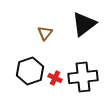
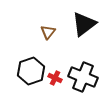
brown triangle: moved 3 px right, 1 px up
black hexagon: moved 1 px right
black cross: rotated 28 degrees clockwise
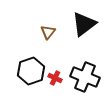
black cross: moved 2 px right
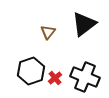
red cross: rotated 24 degrees clockwise
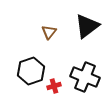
black triangle: moved 3 px right, 2 px down
brown triangle: moved 1 px right
red cross: moved 1 px left, 8 px down; rotated 24 degrees clockwise
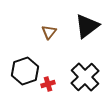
black hexagon: moved 6 px left
black cross: rotated 24 degrees clockwise
red cross: moved 6 px left, 2 px up
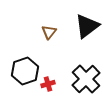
black cross: moved 1 px right, 2 px down
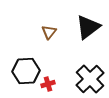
black triangle: moved 1 px right, 1 px down
black hexagon: moved 1 px right; rotated 16 degrees clockwise
black cross: moved 4 px right
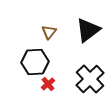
black triangle: moved 3 px down
black hexagon: moved 9 px right, 9 px up
red cross: rotated 24 degrees counterclockwise
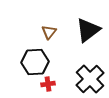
red cross: rotated 32 degrees clockwise
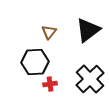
red cross: moved 2 px right
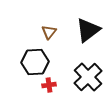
black cross: moved 2 px left, 2 px up
red cross: moved 1 px left, 1 px down
